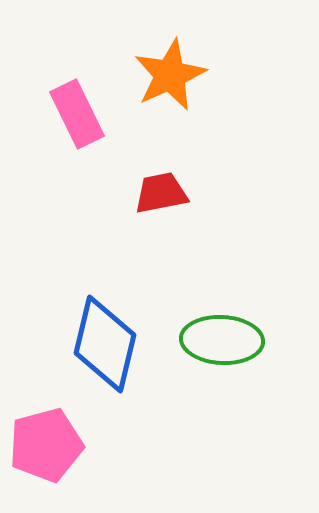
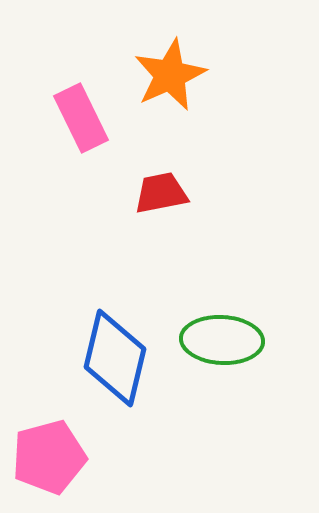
pink rectangle: moved 4 px right, 4 px down
blue diamond: moved 10 px right, 14 px down
pink pentagon: moved 3 px right, 12 px down
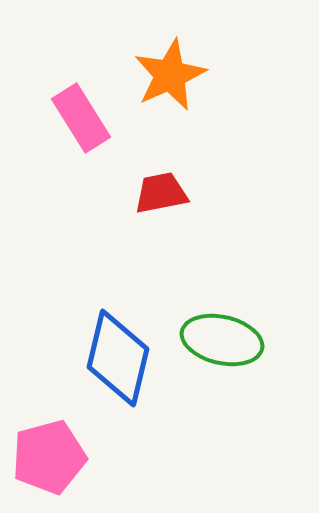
pink rectangle: rotated 6 degrees counterclockwise
green ellipse: rotated 10 degrees clockwise
blue diamond: moved 3 px right
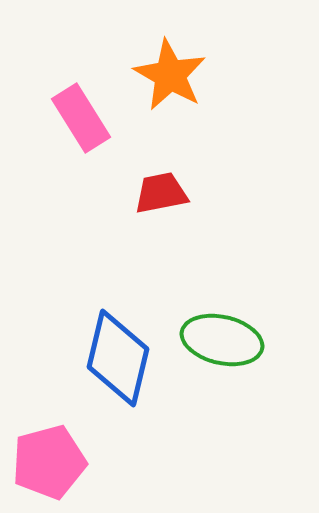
orange star: rotated 18 degrees counterclockwise
pink pentagon: moved 5 px down
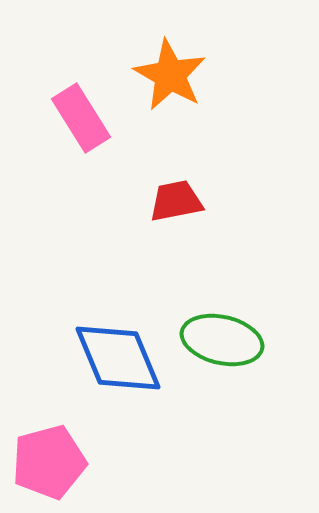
red trapezoid: moved 15 px right, 8 px down
blue diamond: rotated 36 degrees counterclockwise
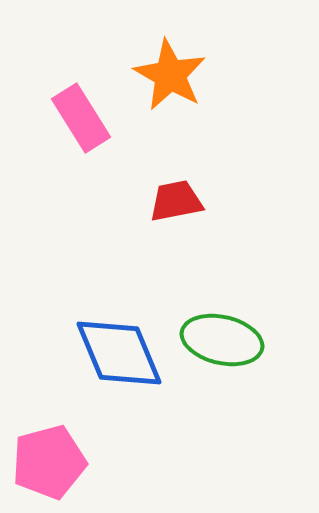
blue diamond: moved 1 px right, 5 px up
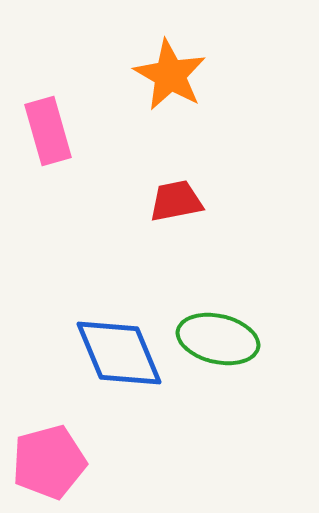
pink rectangle: moved 33 px left, 13 px down; rotated 16 degrees clockwise
green ellipse: moved 4 px left, 1 px up
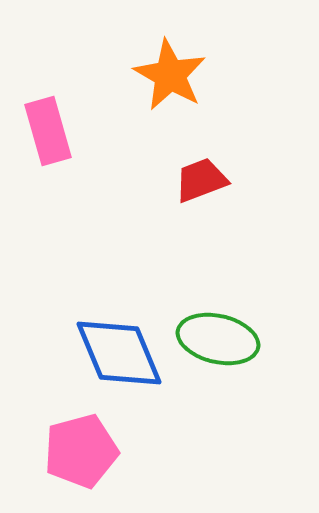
red trapezoid: moved 25 px right, 21 px up; rotated 10 degrees counterclockwise
pink pentagon: moved 32 px right, 11 px up
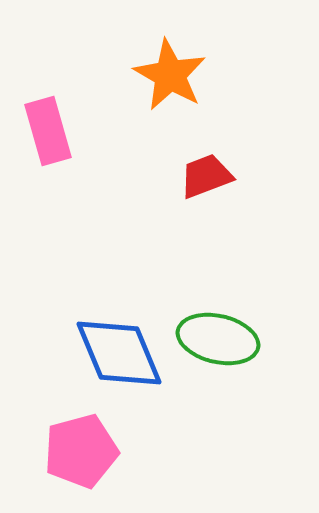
red trapezoid: moved 5 px right, 4 px up
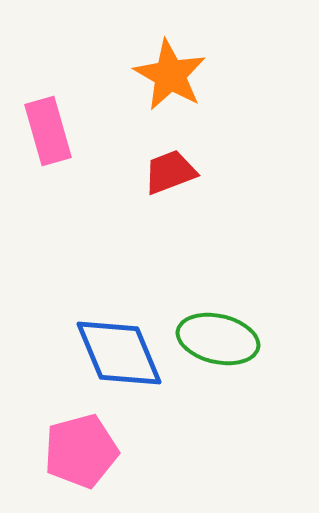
red trapezoid: moved 36 px left, 4 px up
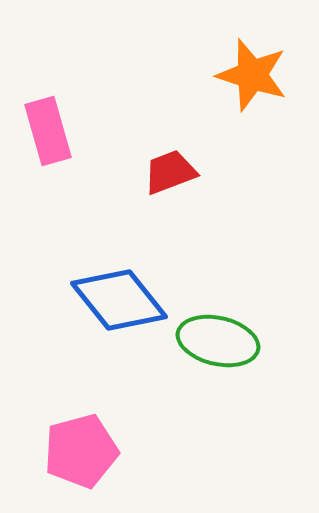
orange star: moved 82 px right; rotated 12 degrees counterclockwise
green ellipse: moved 2 px down
blue diamond: moved 53 px up; rotated 16 degrees counterclockwise
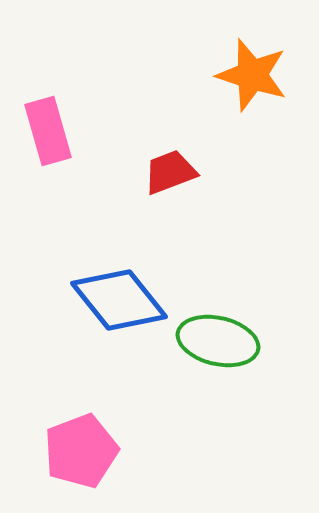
pink pentagon: rotated 6 degrees counterclockwise
